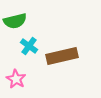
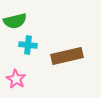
cyan cross: moved 1 px left, 1 px up; rotated 30 degrees counterclockwise
brown rectangle: moved 5 px right
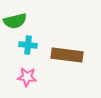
brown rectangle: moved 1 px up; rotated 20 degrees clockwise
pink star: moved 11 px right, 2 px up; rotated 24 degrees counterclockwise
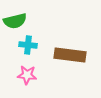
brown rectangle: moved 3 px right
pink star: moved 2 px up
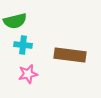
cyan cross: moved 5 px left
pink star: moved 1 px right, 1 px up; rotated 18 degrees counterclockwise
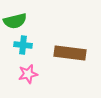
brown rectangle: moved 2 px up
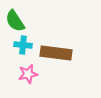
green semicircle: rotated 70 degrees clockwise
brown rectangle: moved 14 px left
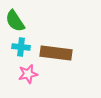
cyan cross: moved 2 px left, 2 px down
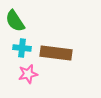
cyan cross: moved 1 px right, 1 px down
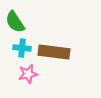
green semicircle: moved 1 px down
brown rectangle: moved 2 px left, 1 px up
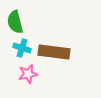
green semicircle: rotated 20 degrees clockwise
cyan cross: rotated 12 degrees clockwise
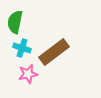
green semicircle: rotated 25 degrees clockwise
brown rectangle: rotated 44 degrees counterclockwise
